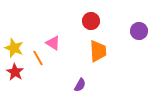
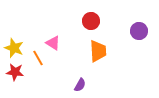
red star: rotated 24 degrees counterclockwise
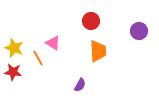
red star: moved 2 px left
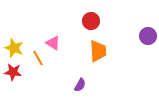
purple circle: moved 9 px right, 5 px down
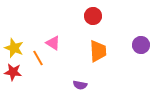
red circle: moved 2 px right, 5 px up
purple circle: moved 7 px left, 9 px down
purple semicircle: rotated 72 degrees clockwise
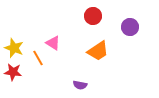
purple circle: moved 11 px left, 18 px up
orange trapezoid: rotated 60 degrees clockwise
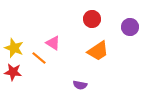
red circle: moved 1 px left, 3 px down
orange line: moved 1 px right; rotated 21 degrees counterclockwise
